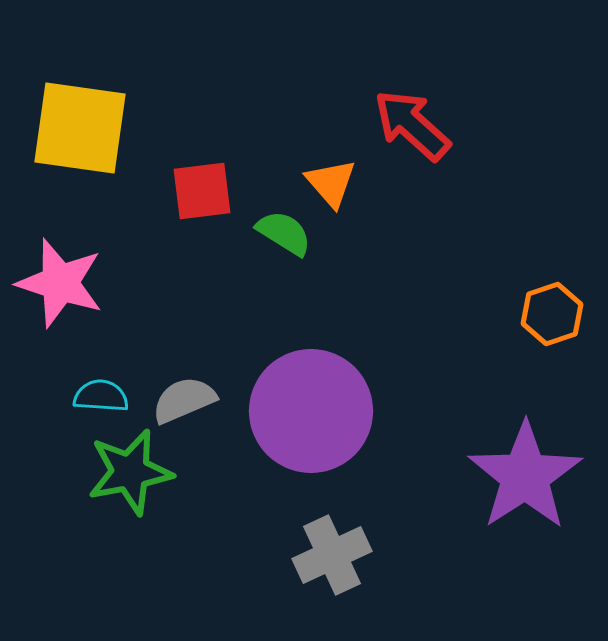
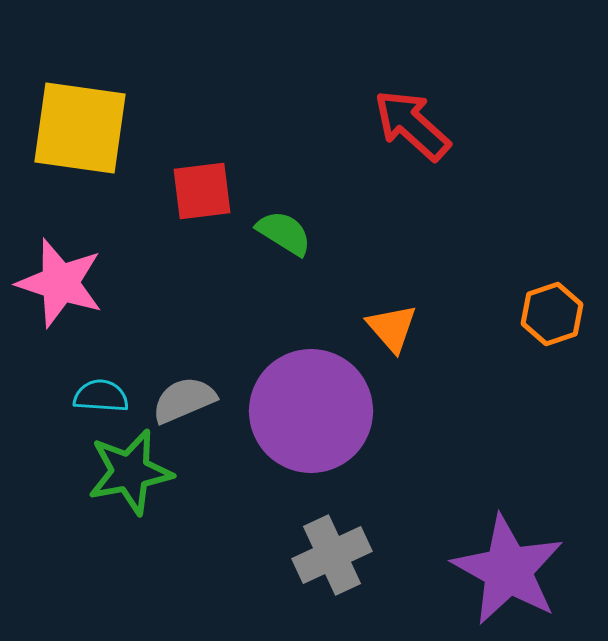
orange triangle: moved 61 px right, 145 px down
purple star: moved 17 px left, 94 px down; rotated 10 degrees counterclockwise
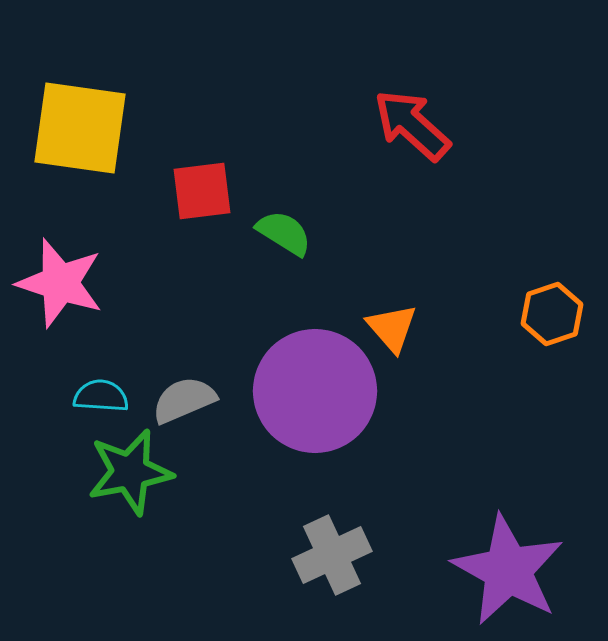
purple circle: moved 4 px right, 20 px up
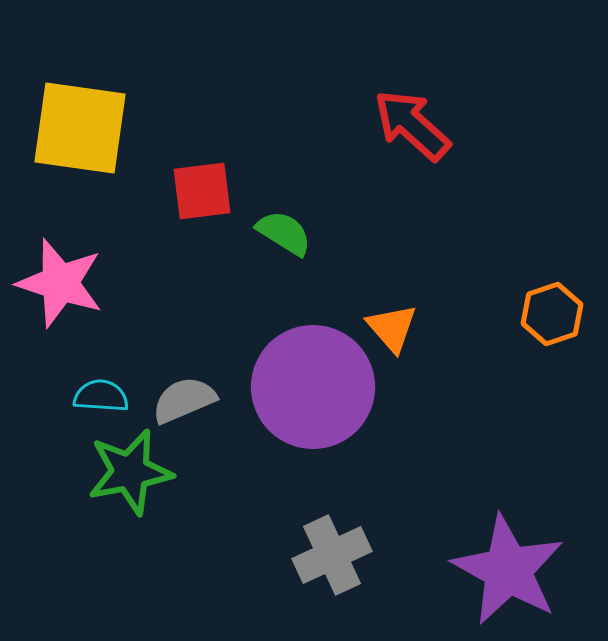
purple circle: moved 2 px left, 4 px up
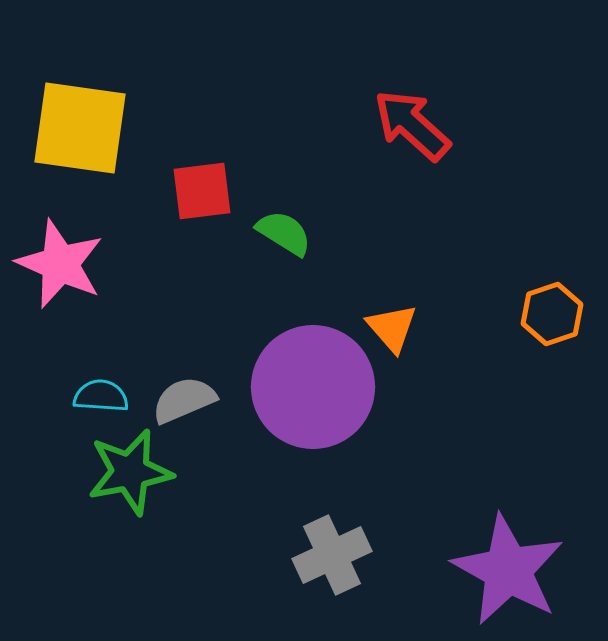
pink star: moved 19 px up; rotated 6 degrees clockwise
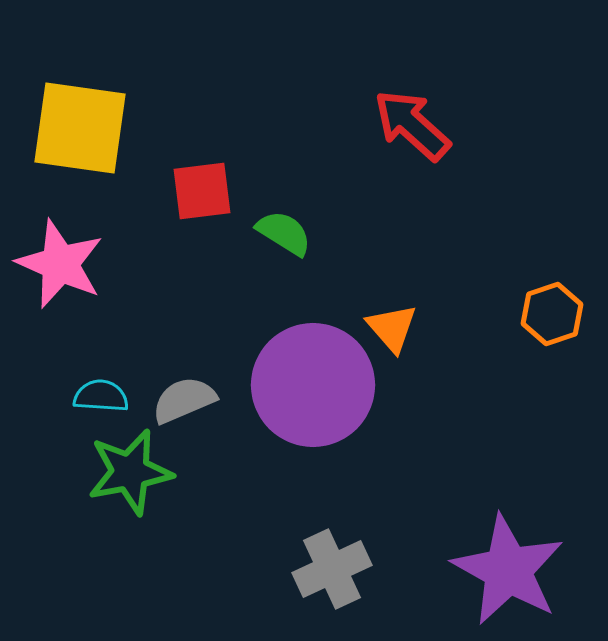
purple circle: moved 2 px up
gray cross: moved 14 px down
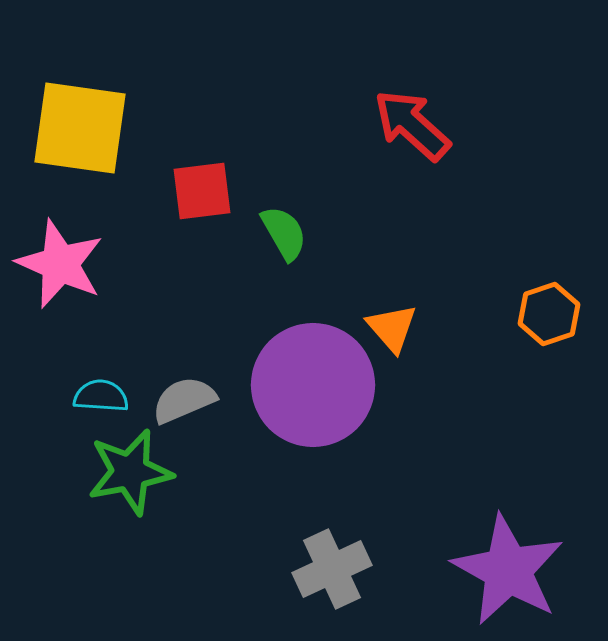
green semicircle: rotated 28 degrees clockwise
orange hexagon: moved 3 px left
